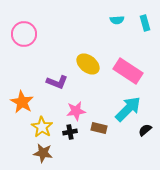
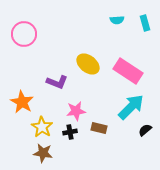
cyan arrow: moved 3 px right, 2 px up
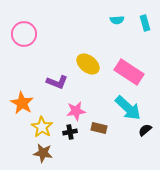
pink rectangle: moved 1 px right, 1 px down
orange star: moved 1 px down
cyan arrow: moved 3 px left, 1 px down; rotated 88 degrees clockwise
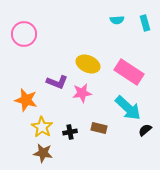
yellow ellipse: rotated 15 degrees counterclockwise
orange star: moved 4 px right, 3 px up; rotated 15 degrees counterclockwise
pink star: moved 6 px right, 18 px up
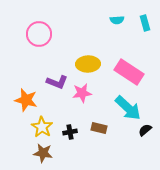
pink circle: moved 15 px right
yellow ellipse: rotated 25 degrees counterclockwise
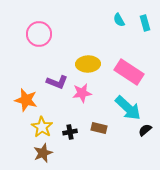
cyan semicircle: moved 2 px right; rotated 64 degrees clockwise
brown star: rotated 30 degrees counterclockwise
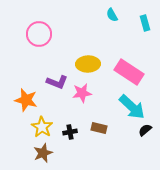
cyan semicircle: moved 7 px left, 5 px up
cyan arrow: moved 4 px right, 1 px up
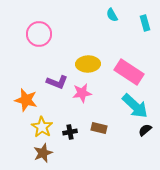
cyan arrow: moved 3 px right, 1 px up
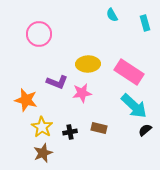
cyan arrow: moved 1 px left
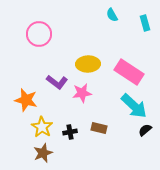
purple L-shape: rotated 15 degrees clockwise
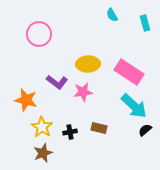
pink star: moved 1 px right, 1 px up
